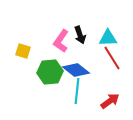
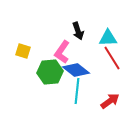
black arrow: moved 2 px left, 4 px up
pink L-shape: moved 1 px right, 11 px down
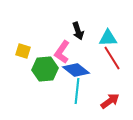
green hexagon: moved 5 px left, 3 px up
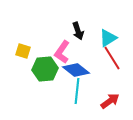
cyan triangle: rotated 30 degrees counterclockwise
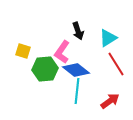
red line: moved 4 px right, 6 px down
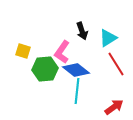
black arrow: moved 4 px right
red arrow: moved 4 px right, 6 px down
